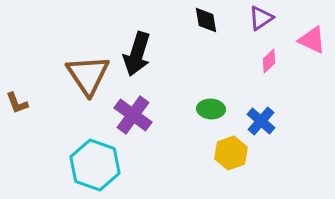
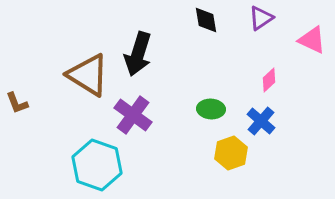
black arrow: moved 1 px right
pink diamond: moved 19 px down
brown triangle: rotated 24 degrees counterclockwise
cyan hexagon: moved 2 px right
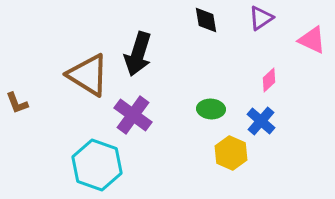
yellow hexagon: rotated 16 degrees counterclockwise
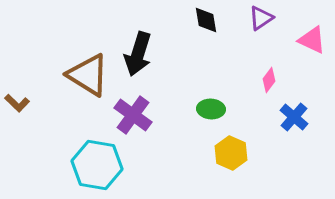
pink diamond: rotated 10 degrees counterclockwise
brown L-shape: rotated 25 degrees counterclockwise
blue cross: moved 33 px right, 4 px up
cyan hexagon: rotated 9 degrees counterclockwise
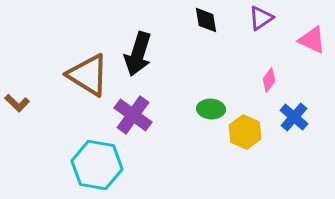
yellow hexagon: moved 14 px right, 21 px up
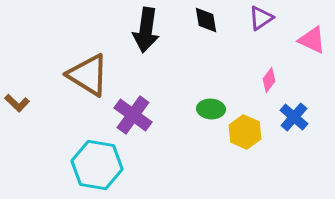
black arrow: moved 8 px right, 24 px up; rotated 9 degrees counterclockwise
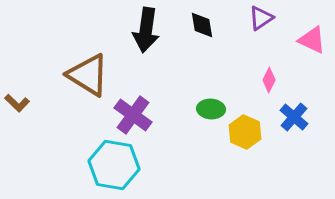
black diamond: moved 4 px left, 5 px down
pink diamond: rotated 10 degrees counterclockwise
cyan hexagon: moved 17 px right
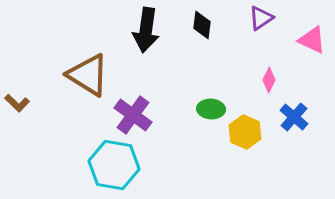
black diamond: rotated 16 degrees clockwise
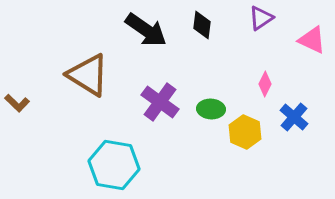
black arrow: rotated 63 degrees counterclockwise
pink diamond: moved 4 px left, 4 px down
purple cross: moved 27 px right, 13 px up
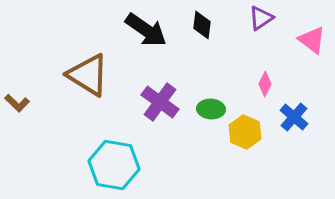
pink triangle: rotated 12 degrees clockwise
